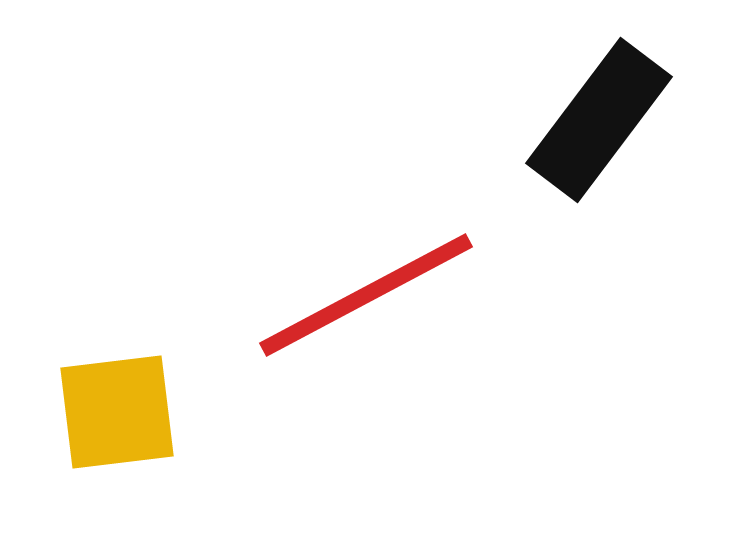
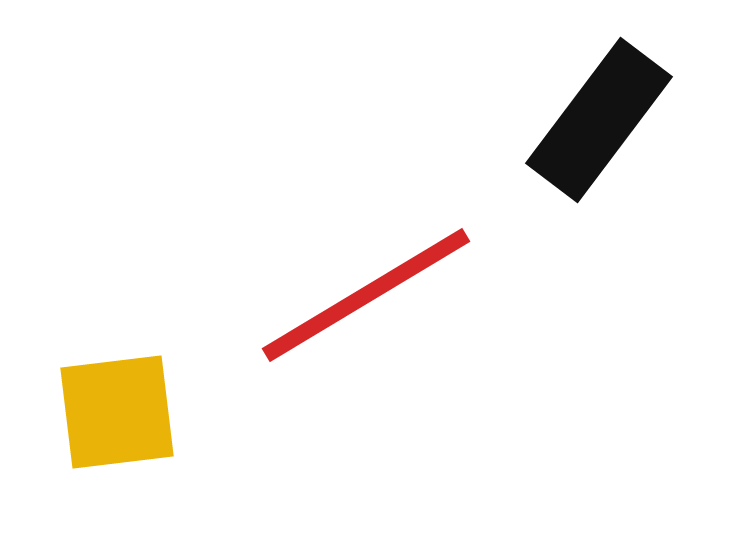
red line: rotated 3 degrees counterclockwise
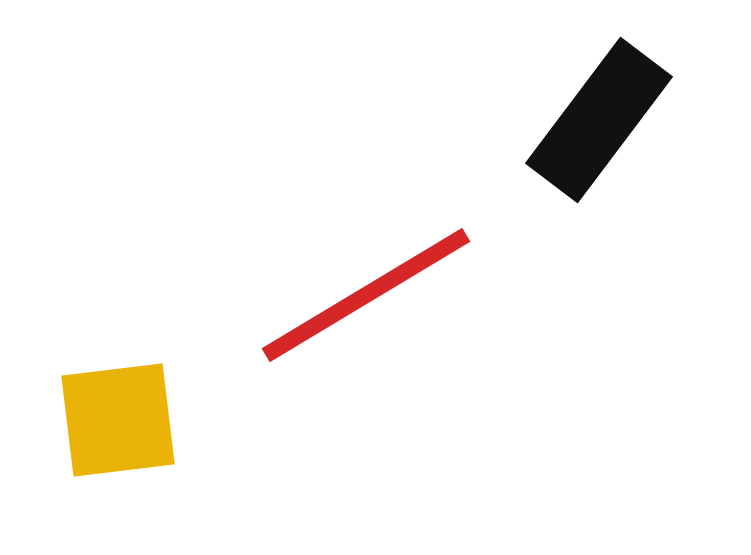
yellow square: moved 1 px right, 8 px down
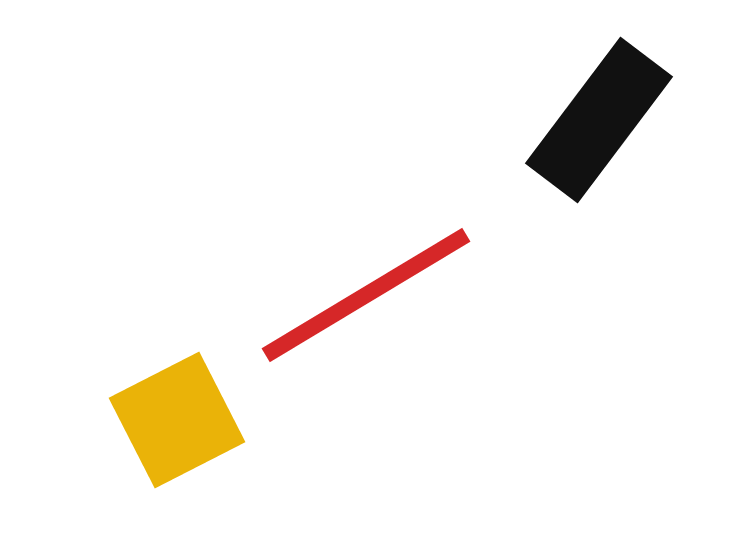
yellow square: moved 59 px right; rotated 20 degrees counterclockwise
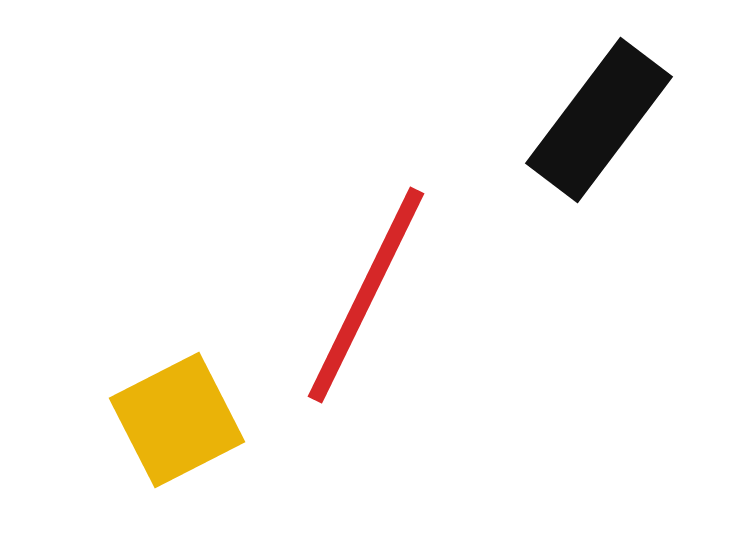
red line: rotated 33 degrees counterclockwise
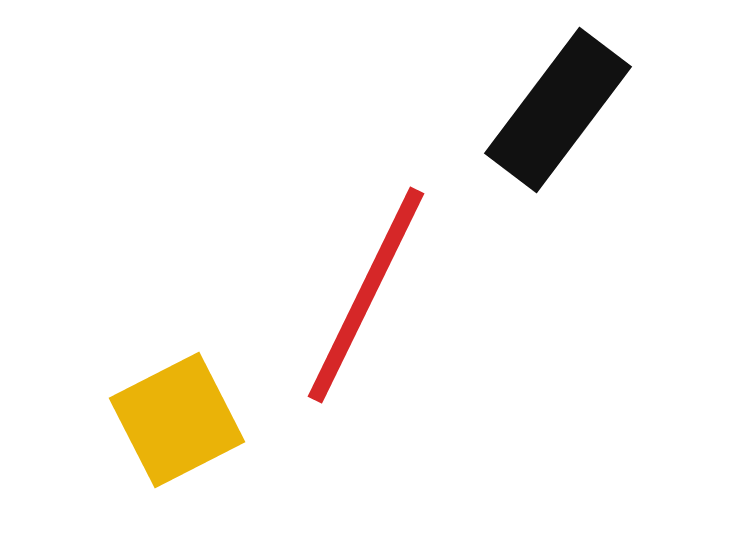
black rectangle: moved 41 px left, 10 px up
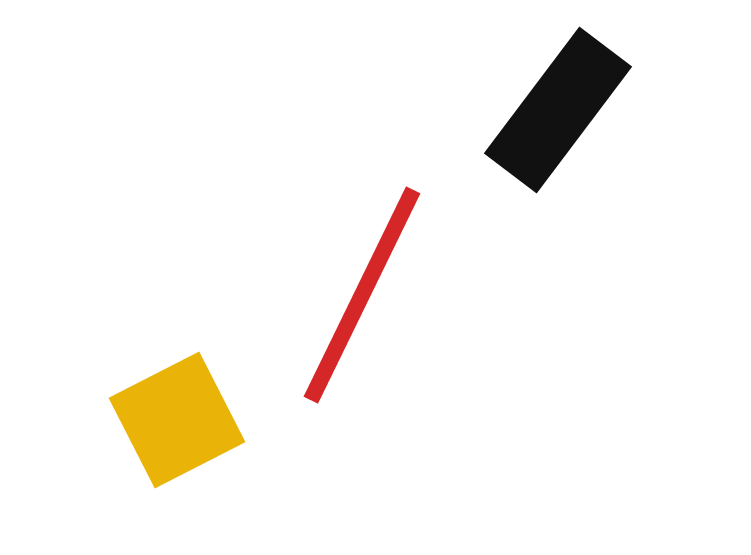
red line: moved 4 px left
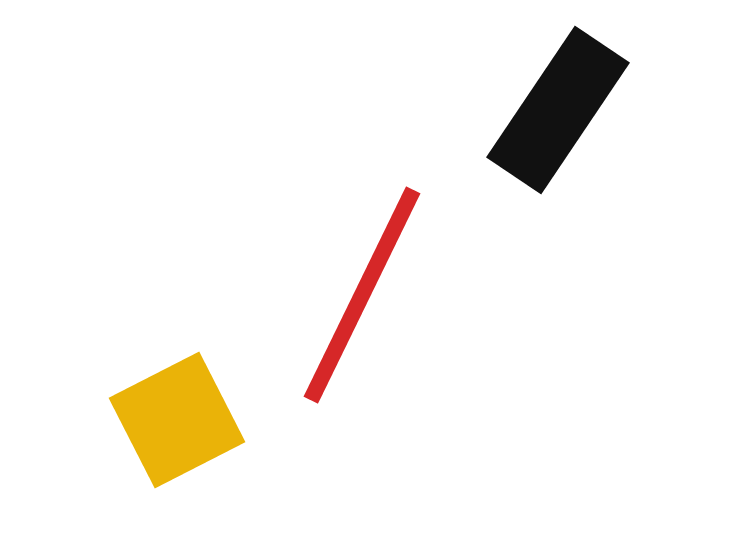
black rectangle: rotated 3 degrees counterclockwise
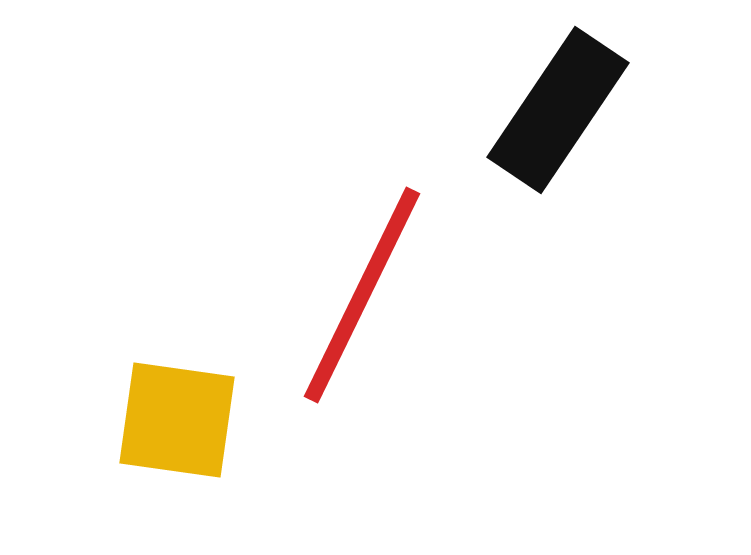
yellow square: rotated 35 degrees clockwise
